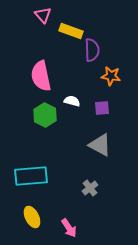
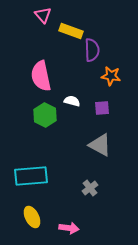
pink arrow: rotated 48 degrees counterclockwise
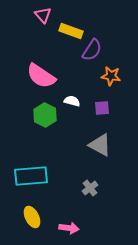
purple semicircle: rotated 35 degrees clockwise
pink semicircle: rotated 44 degrees counterclockwise
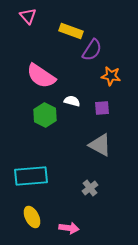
pink triangle: moved 15 px left, 1 px down
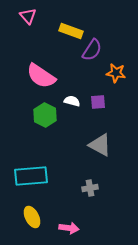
orange star: moved 5 px right, 3 px up
purple square: moved 4 px left, 6 px up
gray cross: rotated 28 degrees clockwise
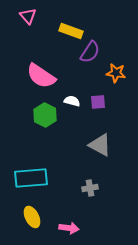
purple semicircle: moved 2 px left, 2 px down
cyan rectangle: moved 2 px down
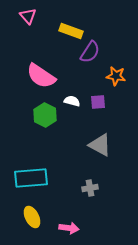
orange star: moved 3 px down
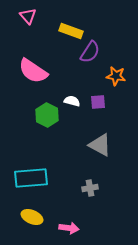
pink semicircle: moved 8 px left, 5 px up
green hexagon: moved 2 px right
yellow ellipse: rotated 40 degrees counterclockwise
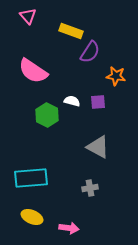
gray triangle: moved 2 px left, 2 px down
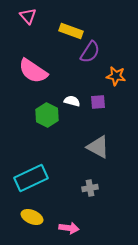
cyan rectangle: rotated 20 degrees counterclockwise
